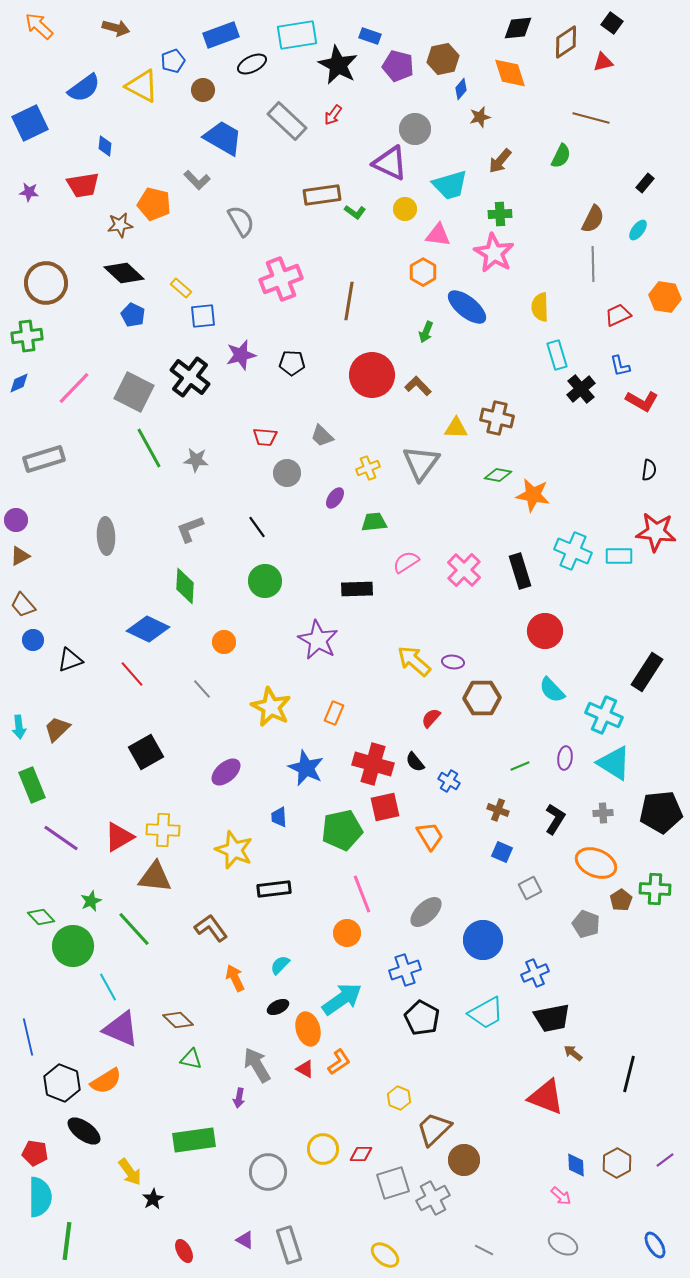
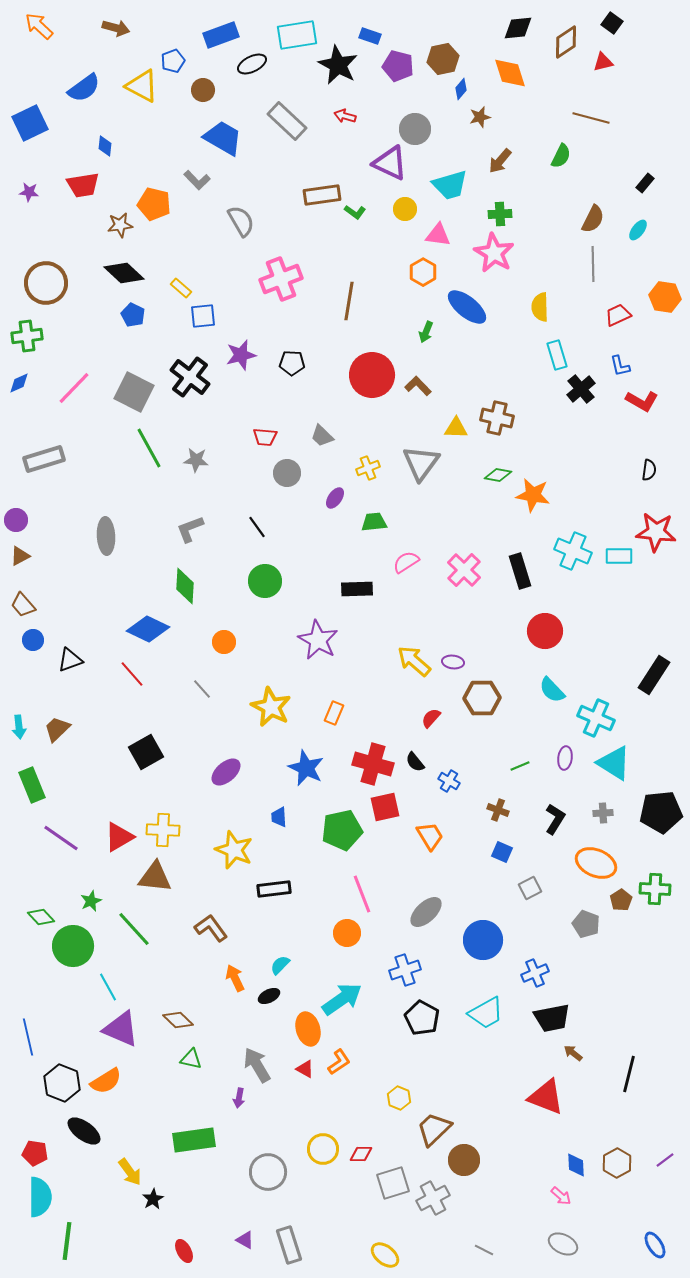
red arrow at (333, 115): moved 12 px right, 1 px down; rotated 70 degrees clockwise
black rectangle at (647, 672): moved 7 px right, 3 px down
cyan cross at (604, 715): moved 8 px left, 3 px down
black ellipse at (278, 1007): moved 9 px left, 11 px up
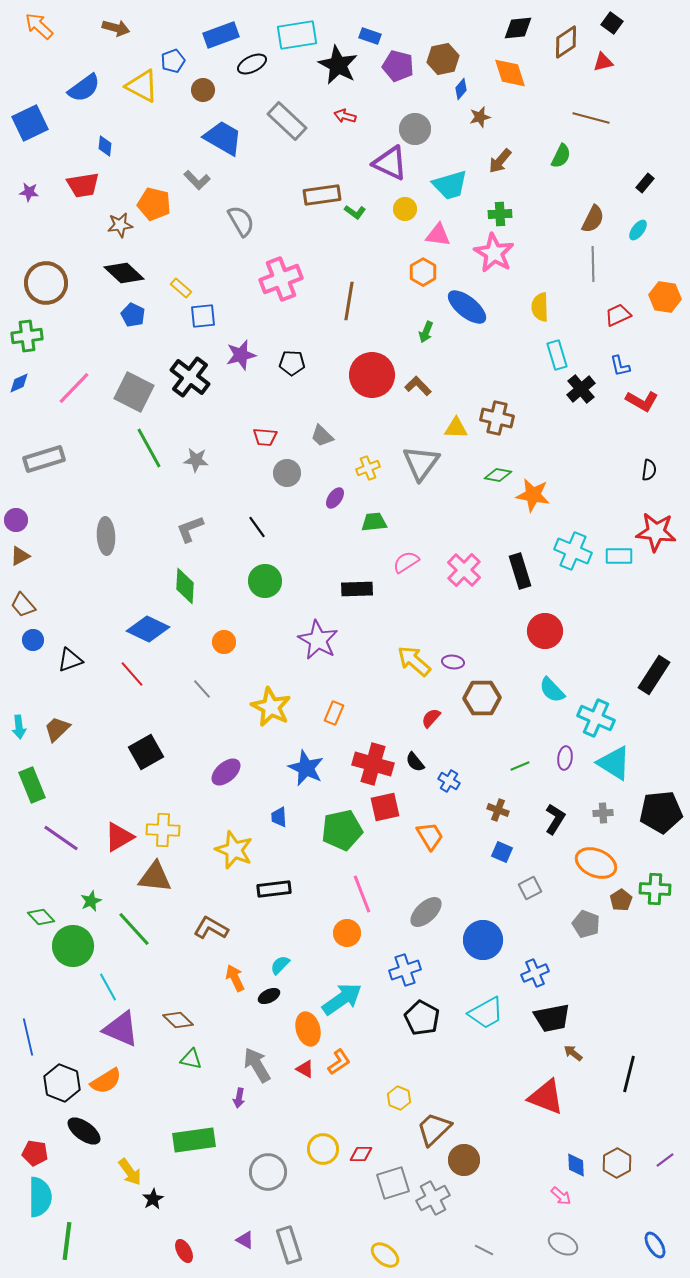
brown L-shape at (211, 928): rotated 24 degrees counterclockwise
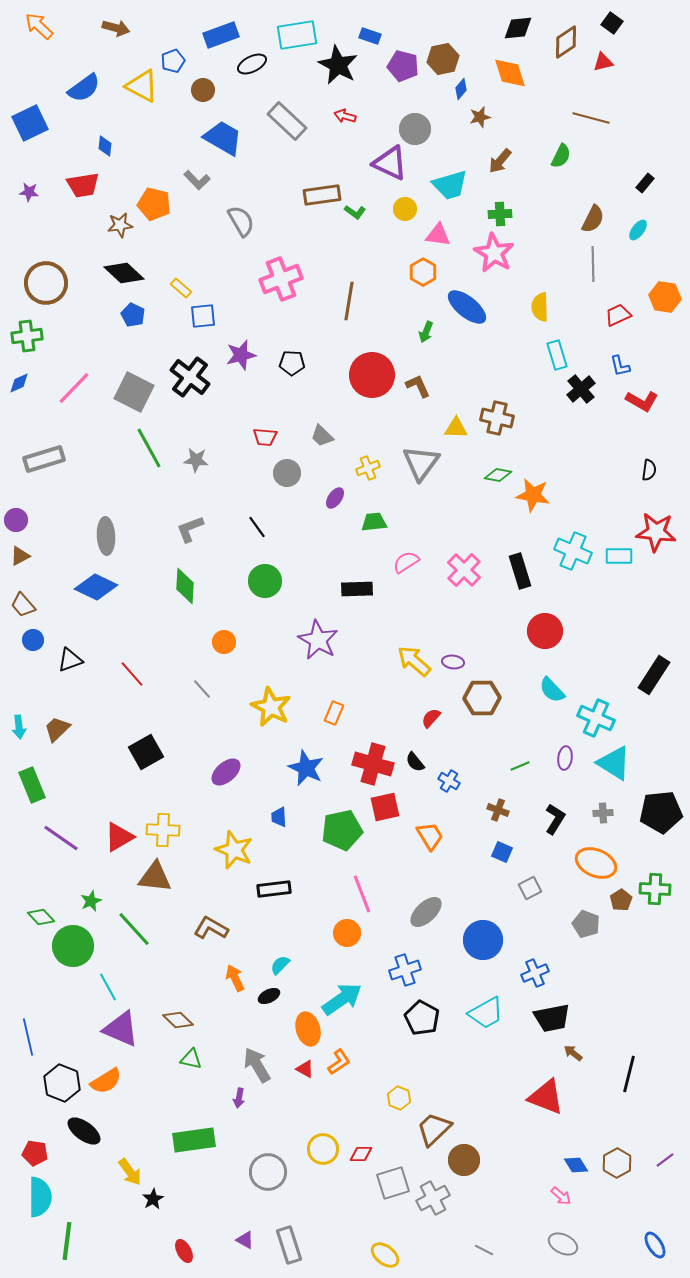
purple pentagon at (398, 66): moved 5 px right
brown L-shape at (418, 386): rotated 20 degrees clockwise
blue diamond at (148, 629): moved 52 px left, 42 px up
blue diamond at (576, 1165): rotated 30 degrees counterclockwise
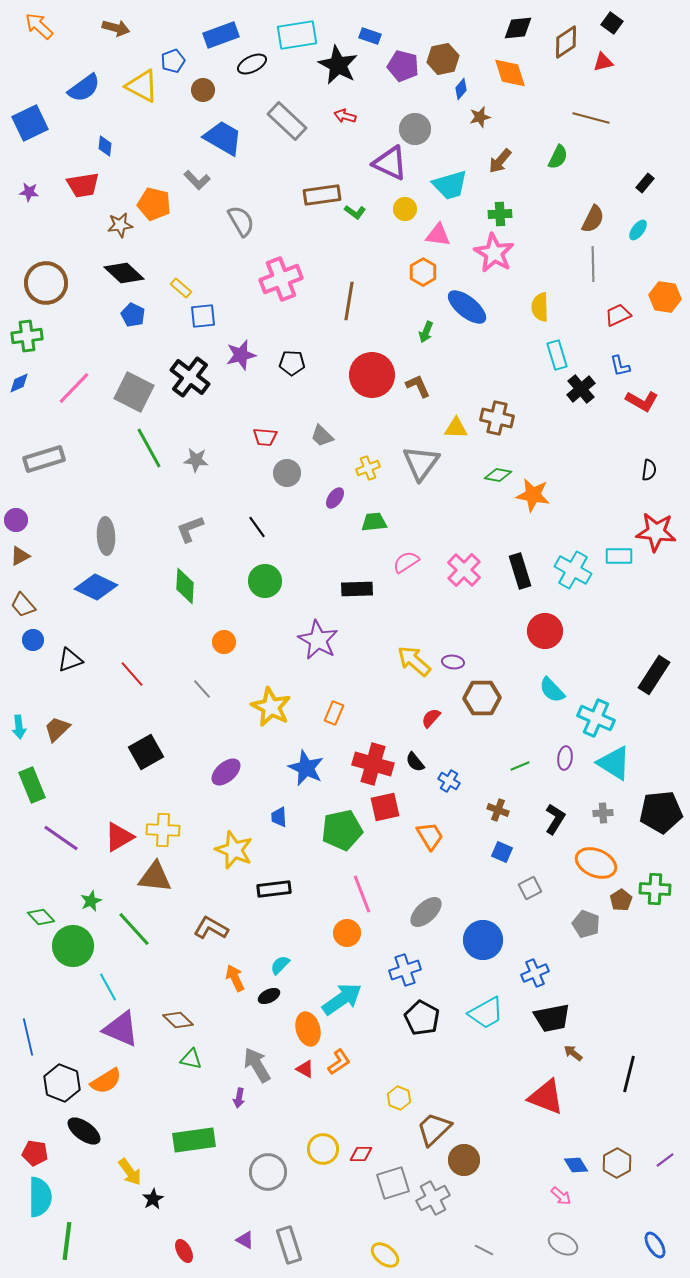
green semicircle at (561, 156): moved 3 px left, 1 px down
cyan cross at (573, 551): moved 19 px down; rotated 6 degrees clockwise
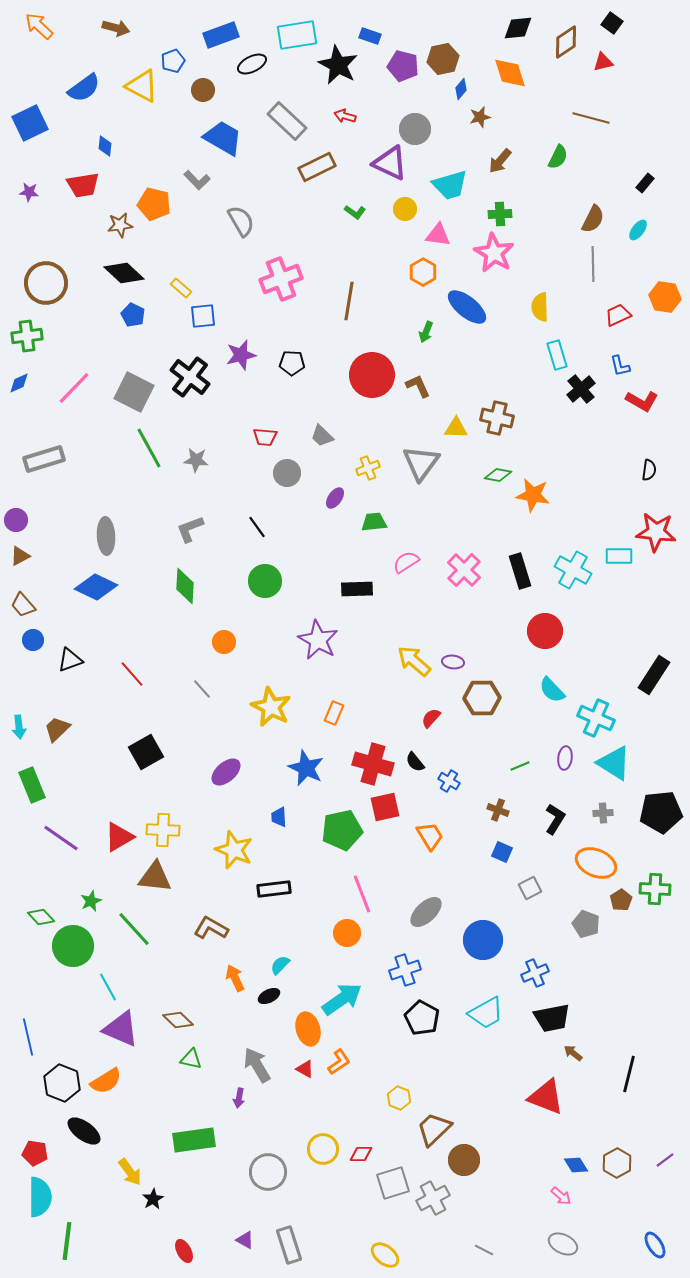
brown rectangle at (322, 195): moved 5 px left, 28 px up; rotated 18 degrees counterclockwise
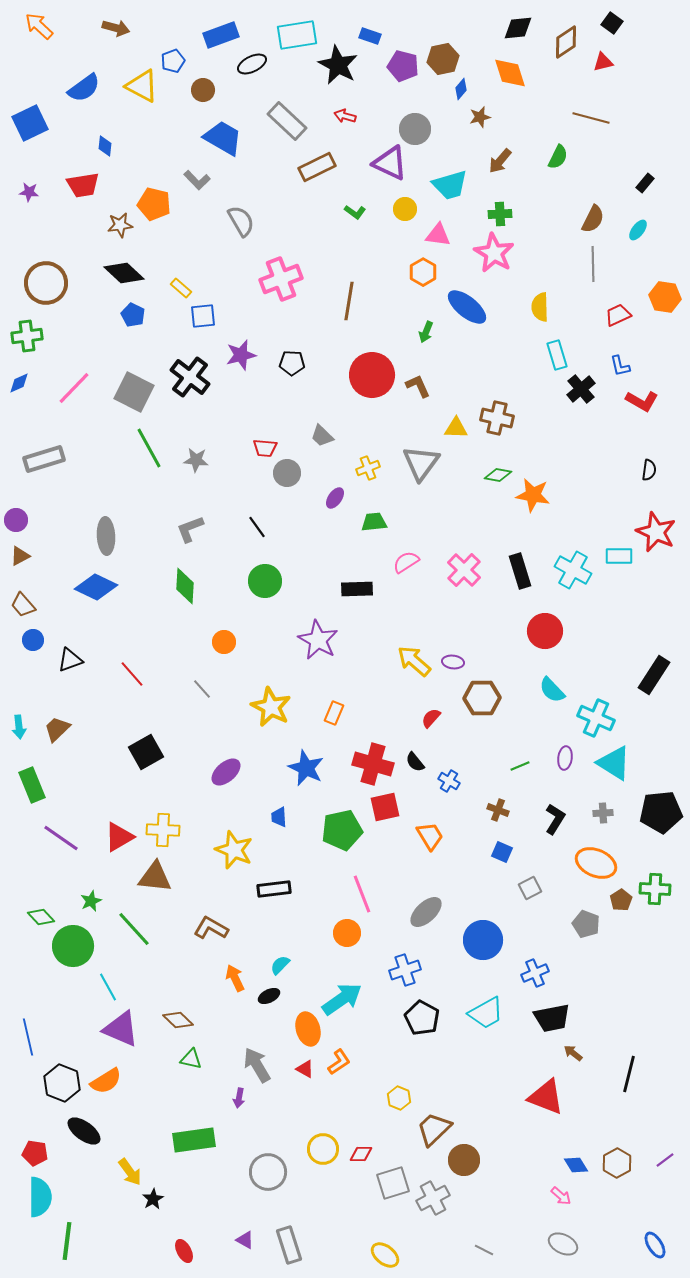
red trapezoid at (265, 437): moved 11 px down
red star at (656, 532): rotated 18 degrees clockwise
